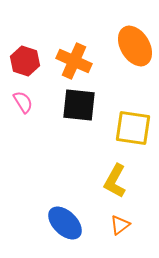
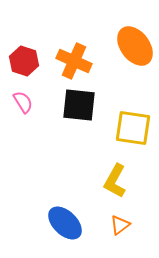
orange ellipse: rotated 6 degrees counterclockwise
red hexagon: moved 1 px left
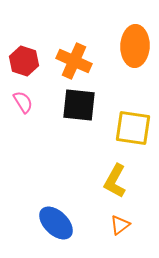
orange ellipse: rotated 39 degrees clockwise
blue ellipse: moved 9 px left
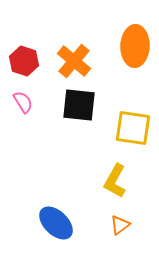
orange cross: rotated 16 degrees clockwise
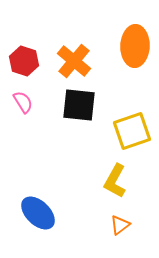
yellow square: moved 1 px left, 3 px down; rotated 27 degrees counterclockwise
blue ellipse: moved 18 px left, 10 px up
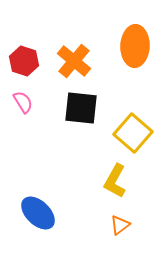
black square: moved 2 px right, 3 px down
yellow square: moved 1 px right, 2 px down; rotated 30 degrees counterclockwise
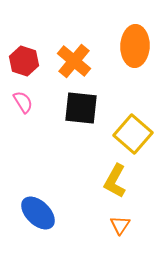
yellow square: moved 1 px down
orange triangle: rotated 20 degrees counterclockwise
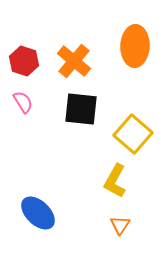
black square: moved 1 px down
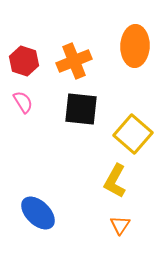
orange cross: rotated 28 degrees clockwise
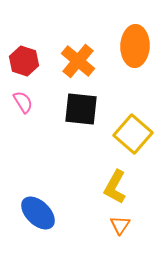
orange cross: moved 4 px right; rotated 28 degrees counterclockwise
yellow L-shape: moved 6 px down
